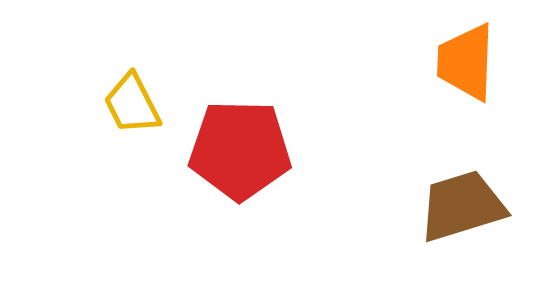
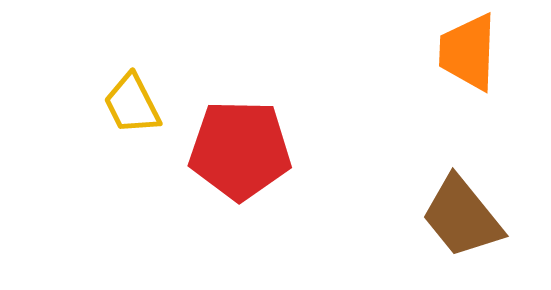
orange trapezoid: moved 2 px right, 10 px up
brown trapezoid: moved 11 px down; rotated 112 degrees counterclockwise
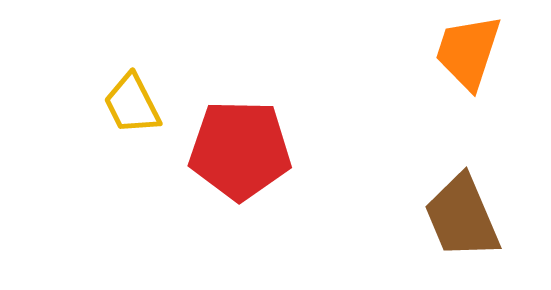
orange trapezoid: rotated 16 degrees clockwise
brown trapezoid: rotated 16 degrees clockwise
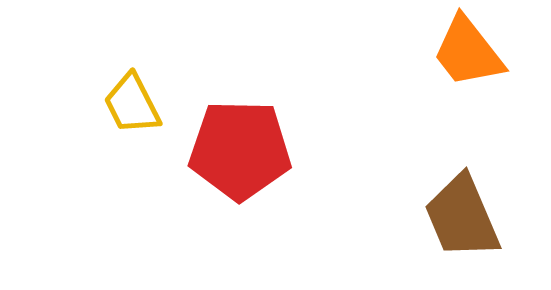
orange trapezoid: rotated 56 degrees counterclockwise
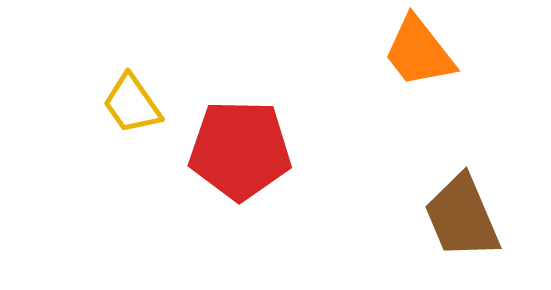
orange trapezoid: moved 49 px left
yellow trapezoid: rotated 8 degrees counterclockwise
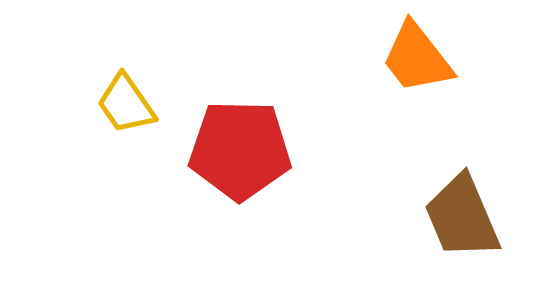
orange trapezoid: moved 2 px left, 6 px down
yellow trapezoid: moved 6 px left
